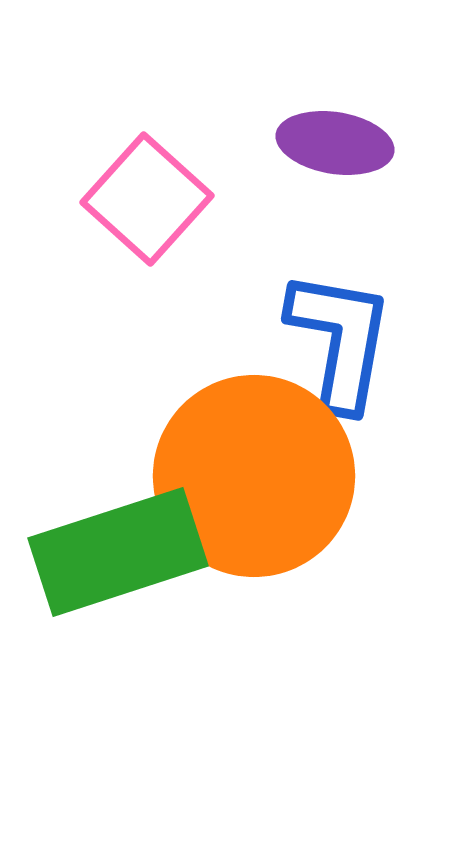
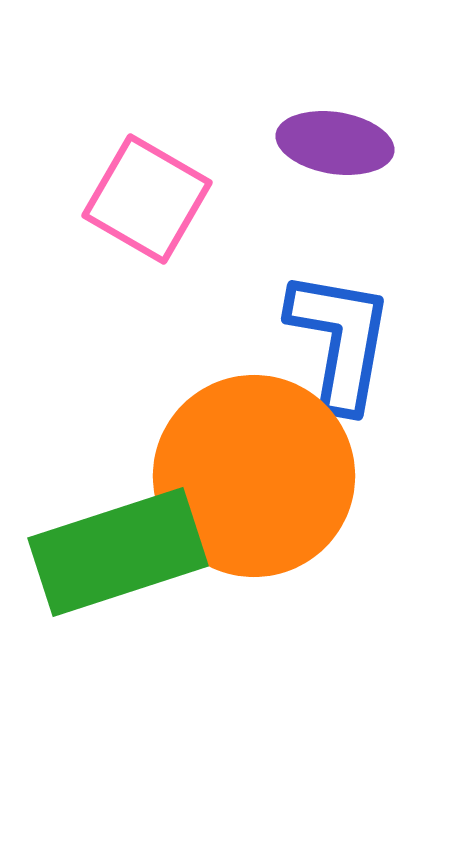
pink square: rotated 12 degrees counterclockwise
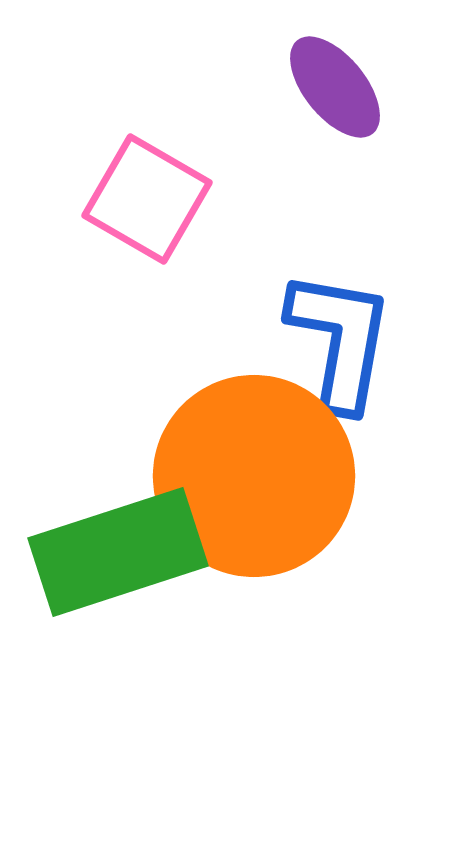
purple ellipse: moved 56 px up; rotated 42 degrees clockwise
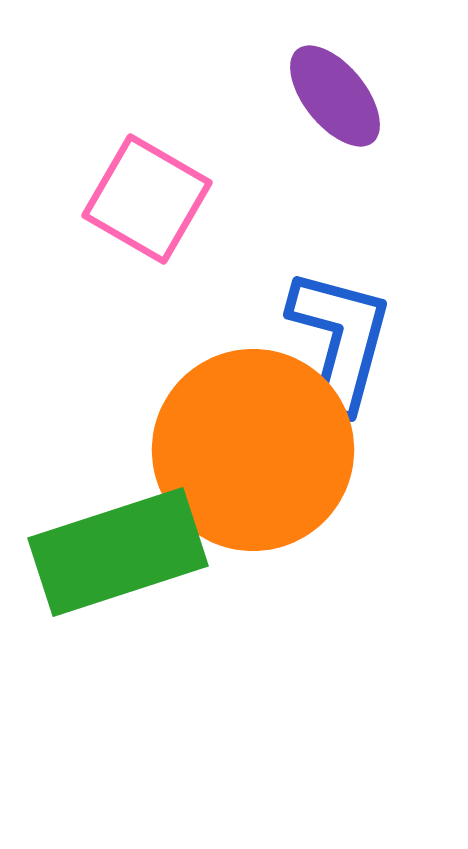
purple ellipse: moved 9 px down
blue L-shape: rotated 5 degrees clockwise
orange circle: moved 1 px left, 26 px up
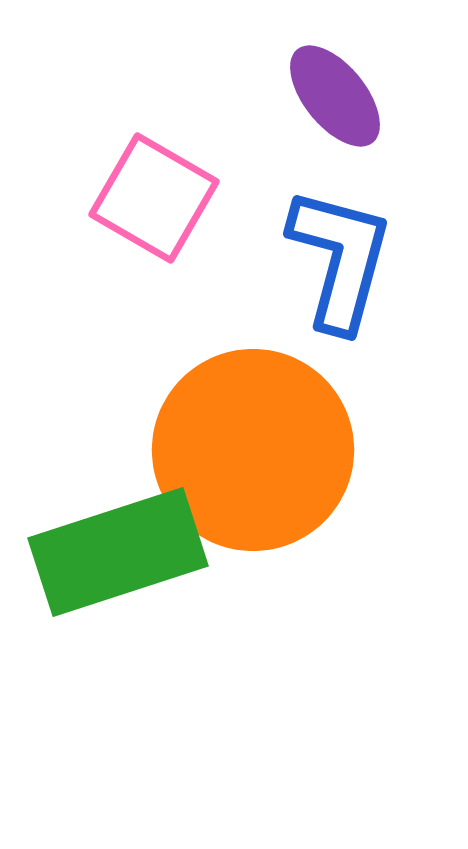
pink square: moved 7 px right, 1 px up
blue L-shape: moved 81 px up
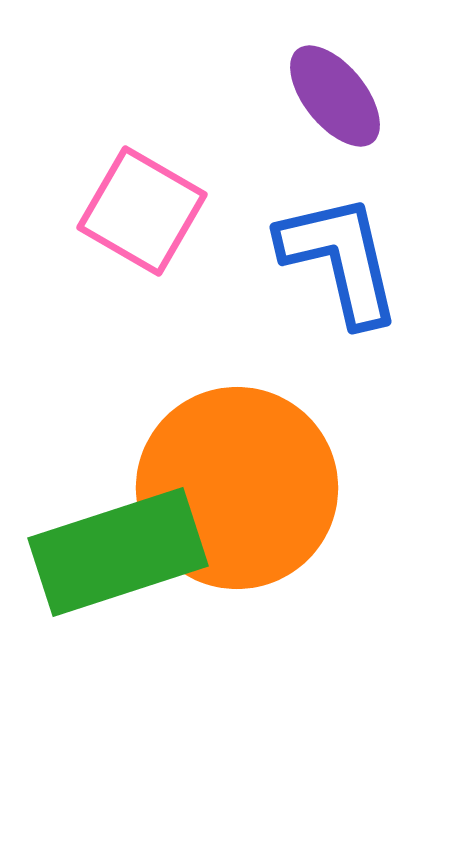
pink square: moved 12 px left, 13 px down
blue L-shape: rotated 28 degrees counterclockwise
orange circle: moved 16 px left, 38 px down
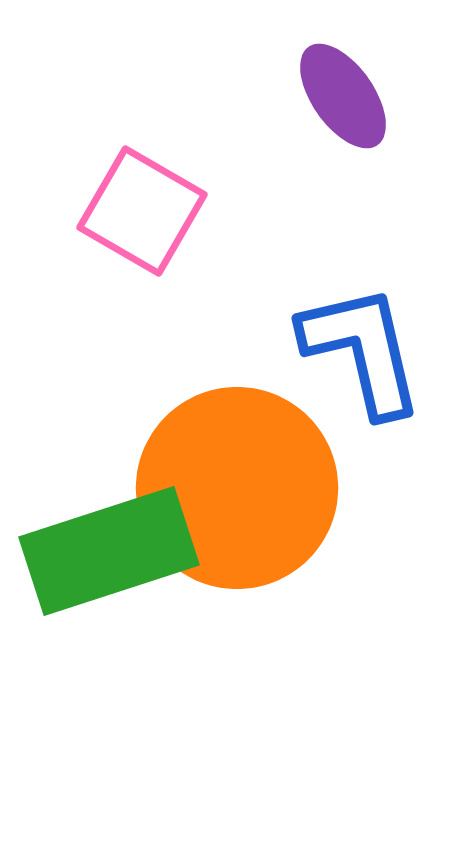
purple ellipse: moved 8 px right; rotated 4 degrees clockwise
blue L-shape: moved 22 px right, 91 px down
green rectangle: moved 9 px left, 1 px up
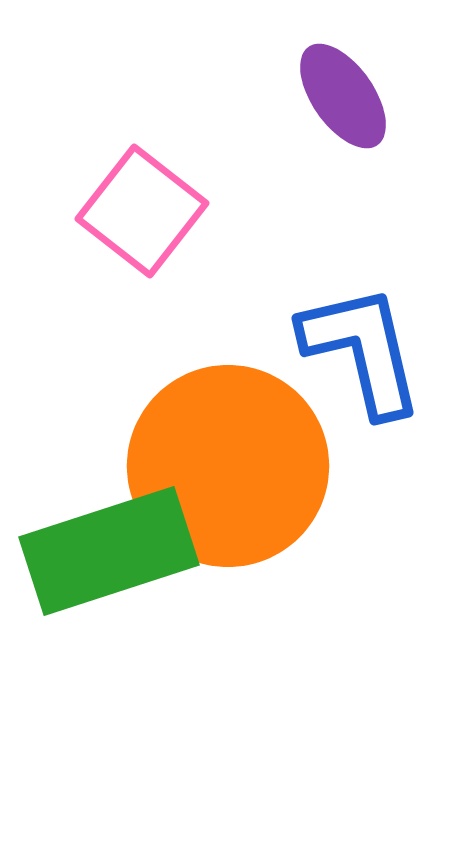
pink square: rotated 8 degrees clockwise
orange circle: moved 9 px left, 22 px up
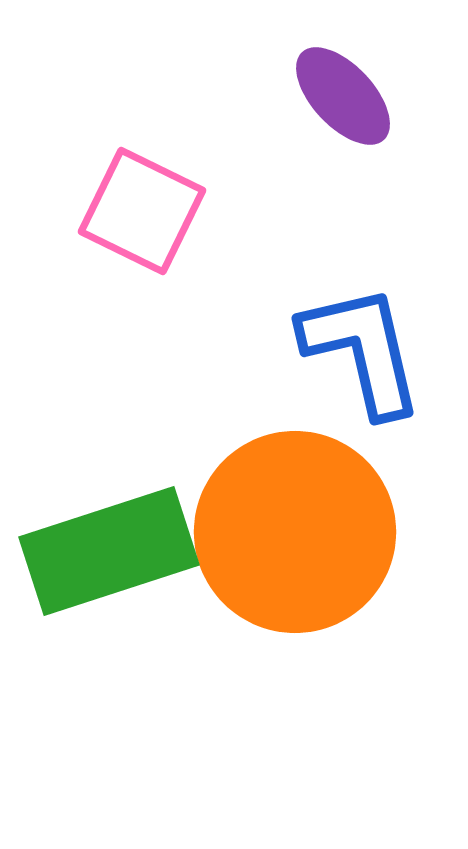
purple ellipse: rotated 8 degrees counterclockwise
pink square: rotated 12 degrees counterclockwise
orange circle: moved 67 px right, 66 px down
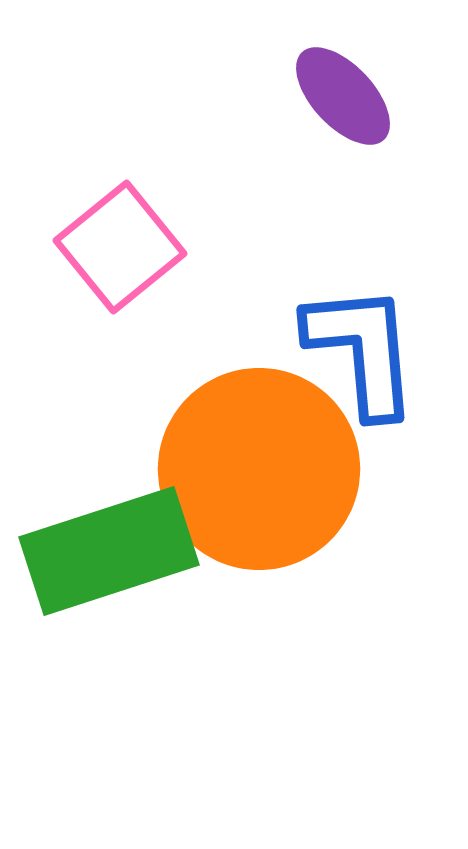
pink square: moved 22 px left, 36 px down; rotated 25 degrees clockwise
blue L-shape: rotated 8 degrees clockwise
orange circle: moved 36 px left, 63 px up
